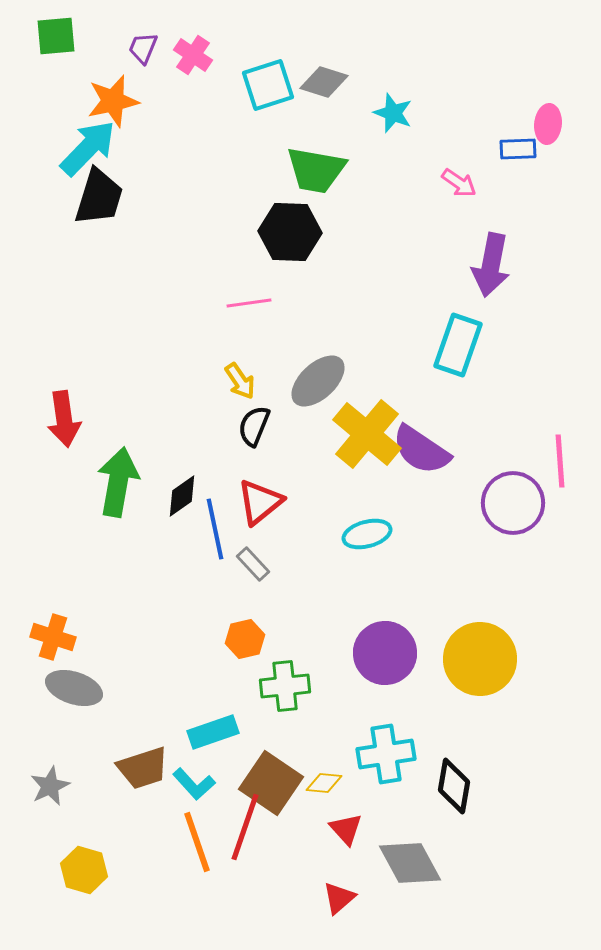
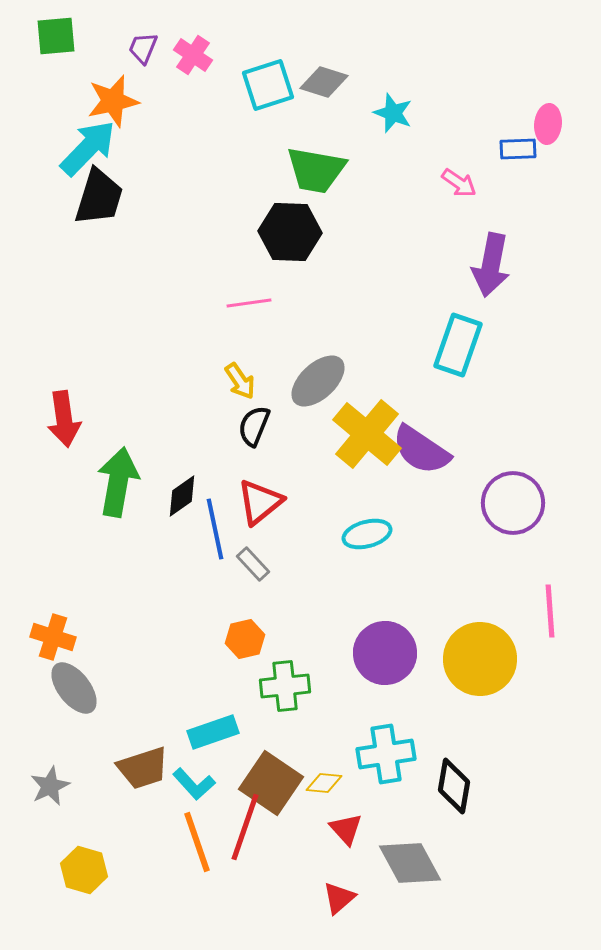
pink line at (560, 461): moved 10 px left, 150 px down
gray ellipse at (74, 688): rotated 34 degrees clockwise
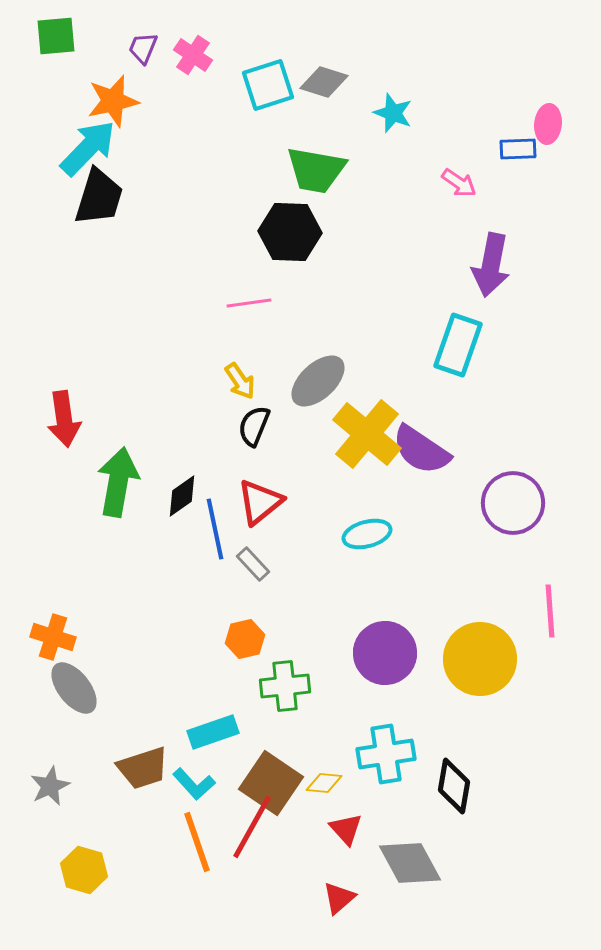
red line at (245, 827): moved 7 px right; rotated 10 degrees clockwise
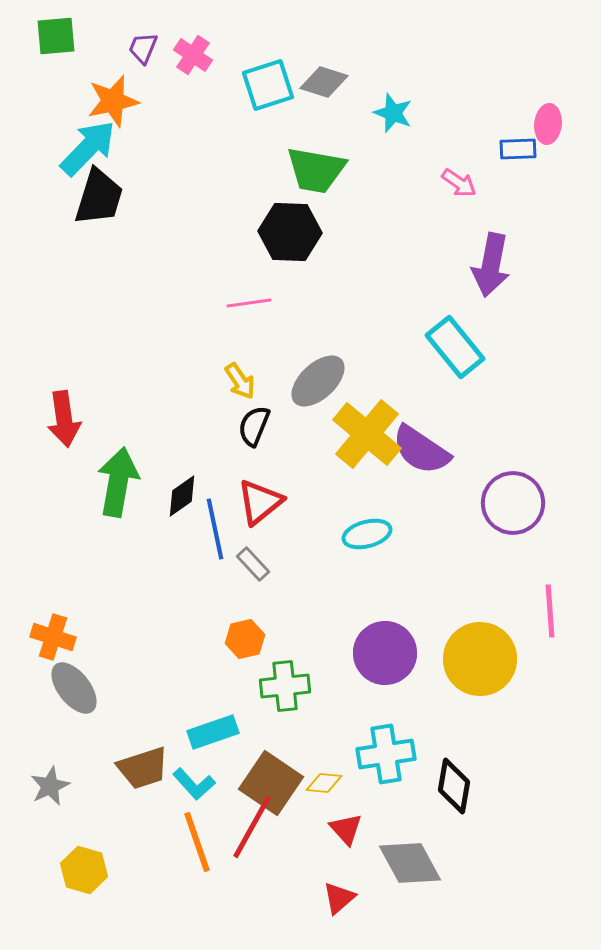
cyan rectangle at (458, 345): moved 3 px left, 2 px down; rotated 58 degrees counterclockwise
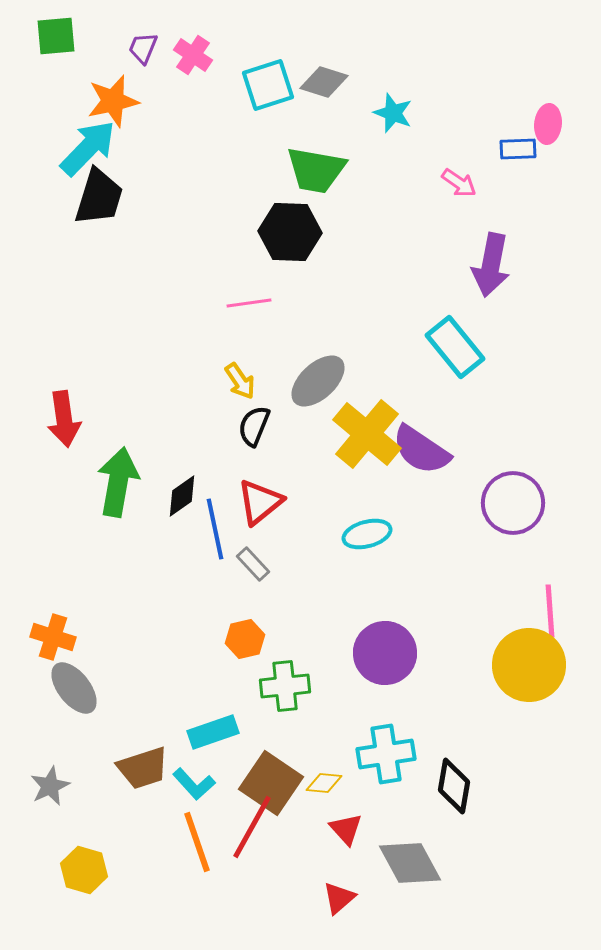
yellow circle at (480, 659): moved 49 px right, 6 px down
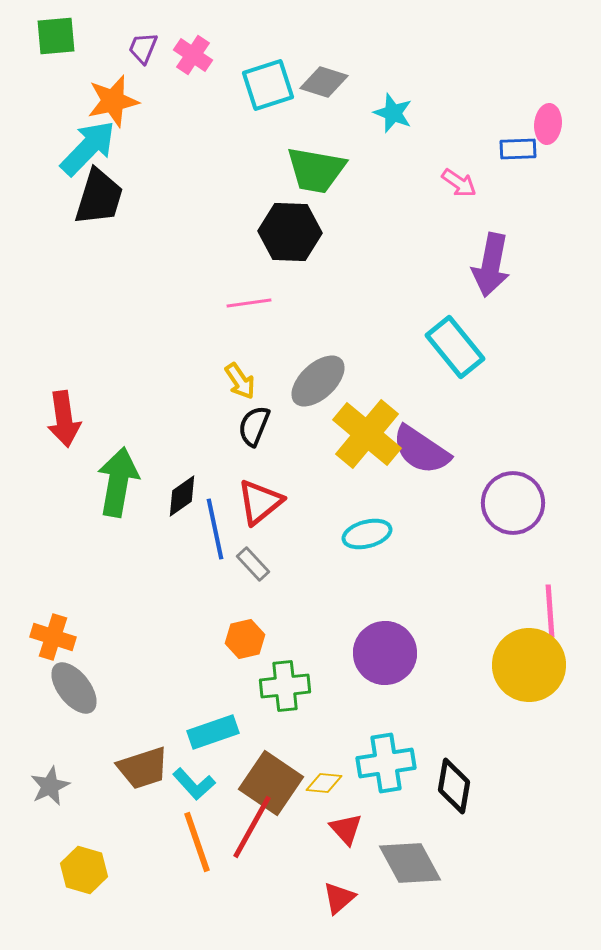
cyan cross at (386, 754): moved 9 px down
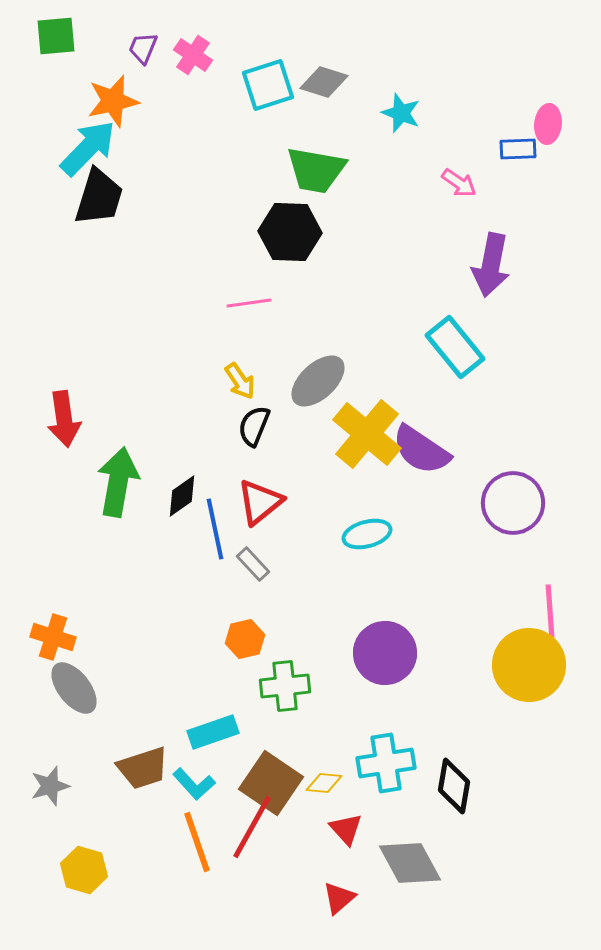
cyan star at (393, 113): moved 8 px right
gray star at (50, 786): rotated 9 degrees clockwise
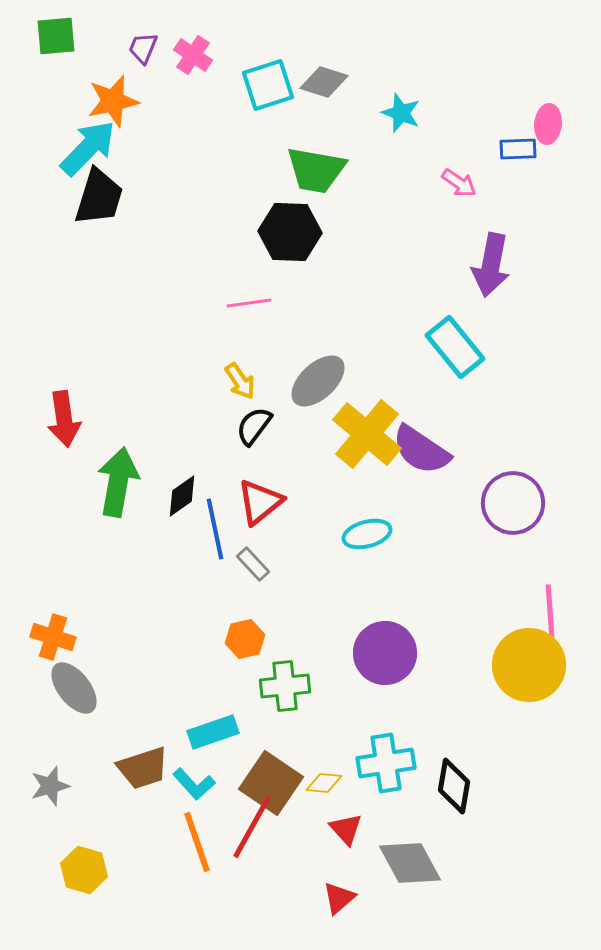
black semicircle at (254, 426): rotated 15 degrees clockwise
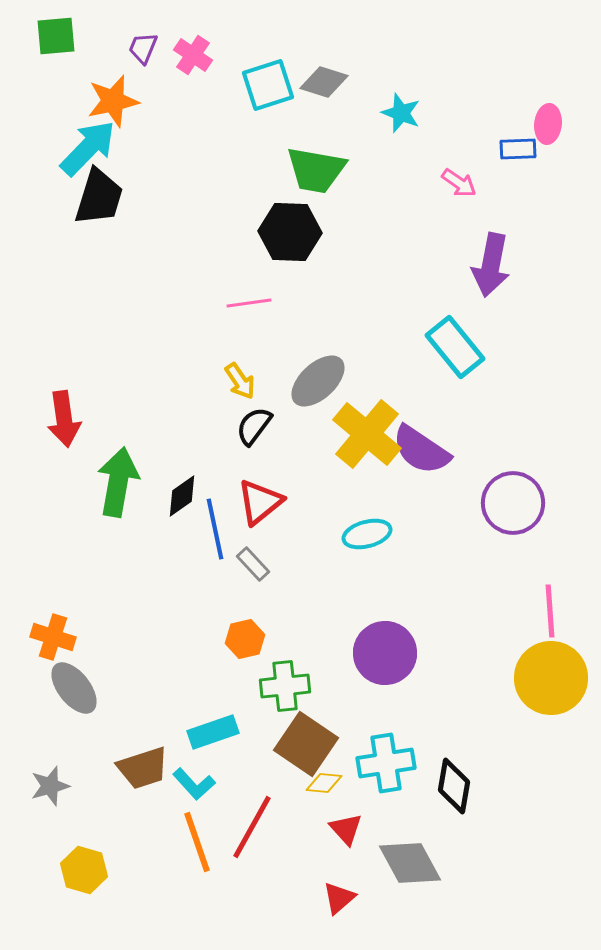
yellow circle at (529, 665): moved 22 px right, 13 px down
brown square at (271, 783): moved 35 px right, 39 px up
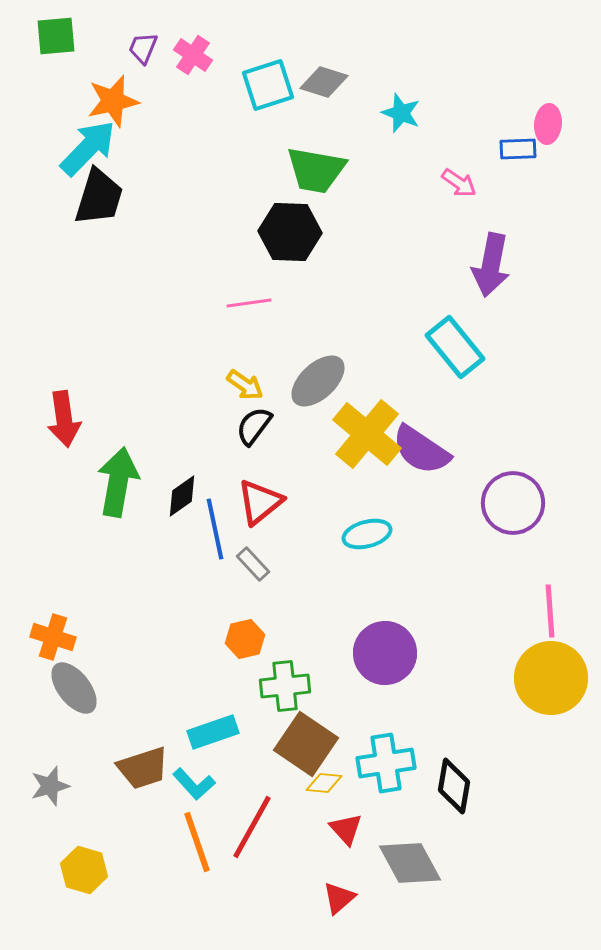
yellow arrow at (240, 381): moved 5 px right, 4 px down; rotated 21 degrees counterclockwise
